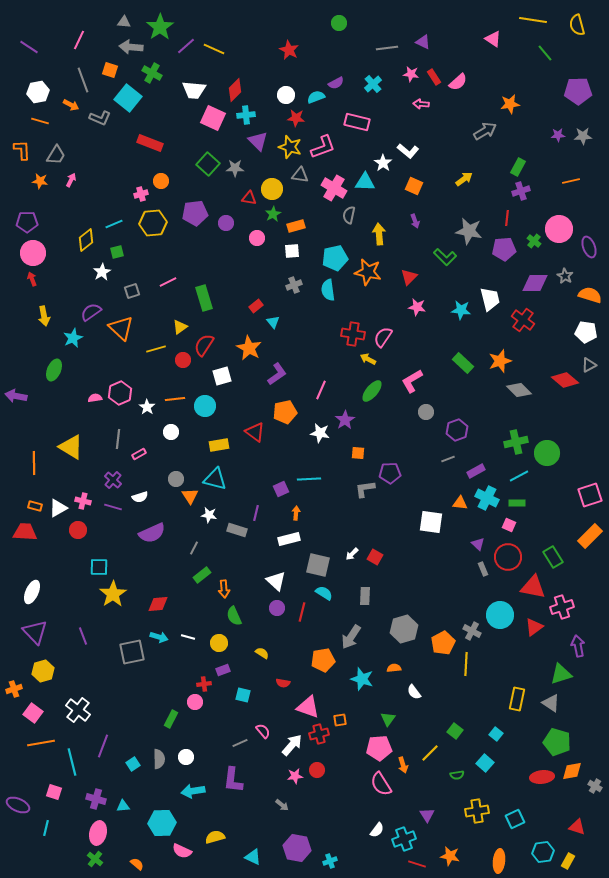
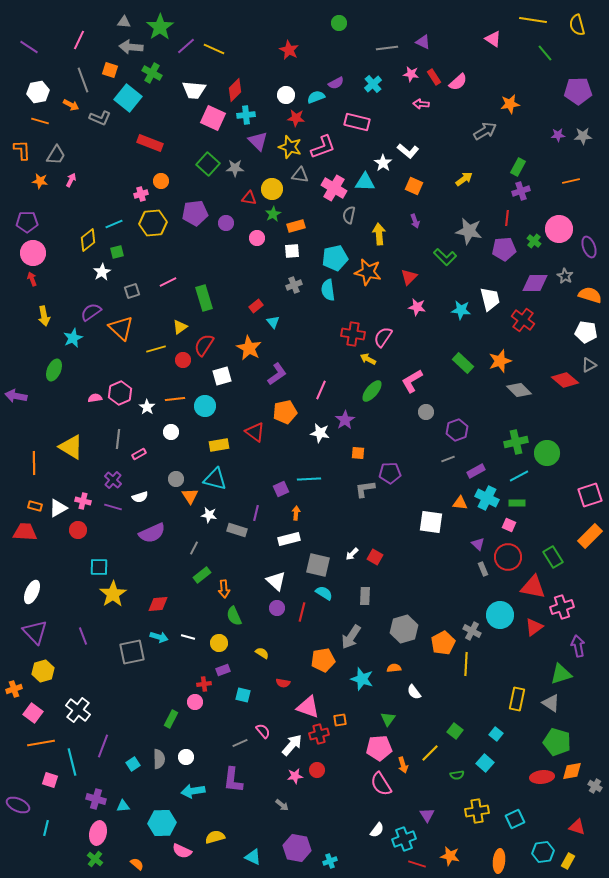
yellow diamond at (86, 240): moved 2 px right
pink square at (54, 792): moved 4 px left, 12 px up
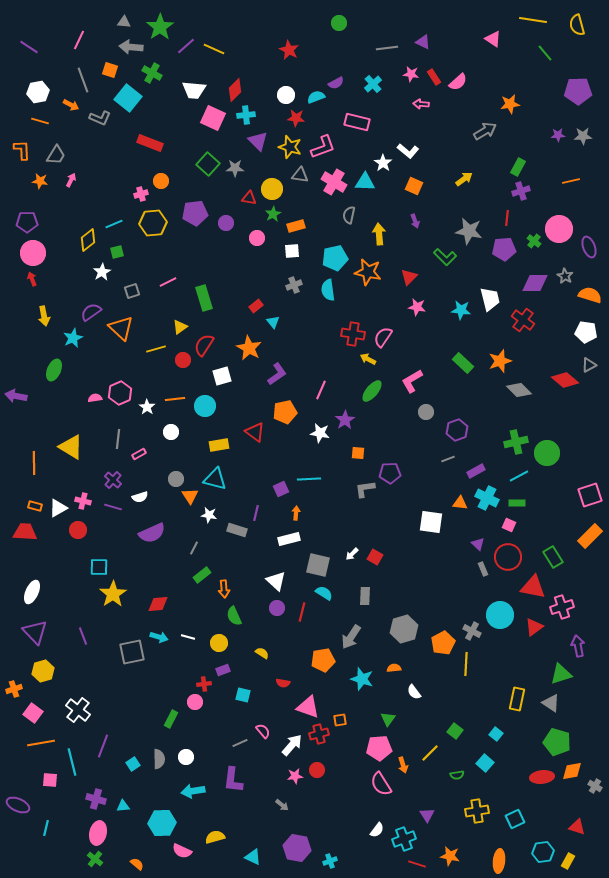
pink cross at (334, 188): moved 6 px up
pink square at (50, 780): rotated 14 degrees counterclockwise
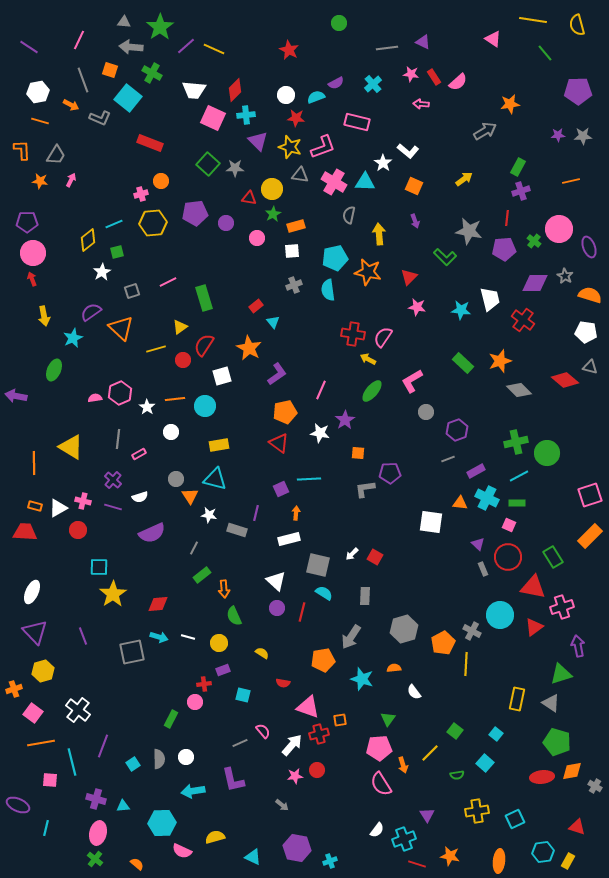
gray triangle at (589, 365): moved 1 px right, 2 px down; rotated 42 degrees clockwise
red triangle at (255, 432): moved 24 px right, 11 px down
purple L-shape at (233, 780): rotated 20 degrees counterclockwise
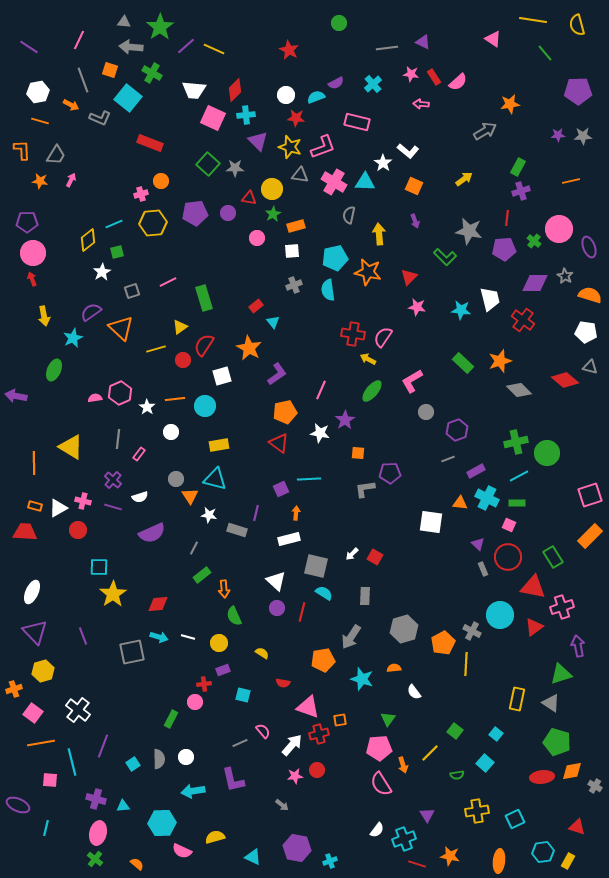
purple circle at (226, 223): moved 2 px right, 10 px up
pink rectangle at (139, 454): rotated 24 degrees counterclockwise
gray square at (318, 565): moved 2 px left, 1 px down
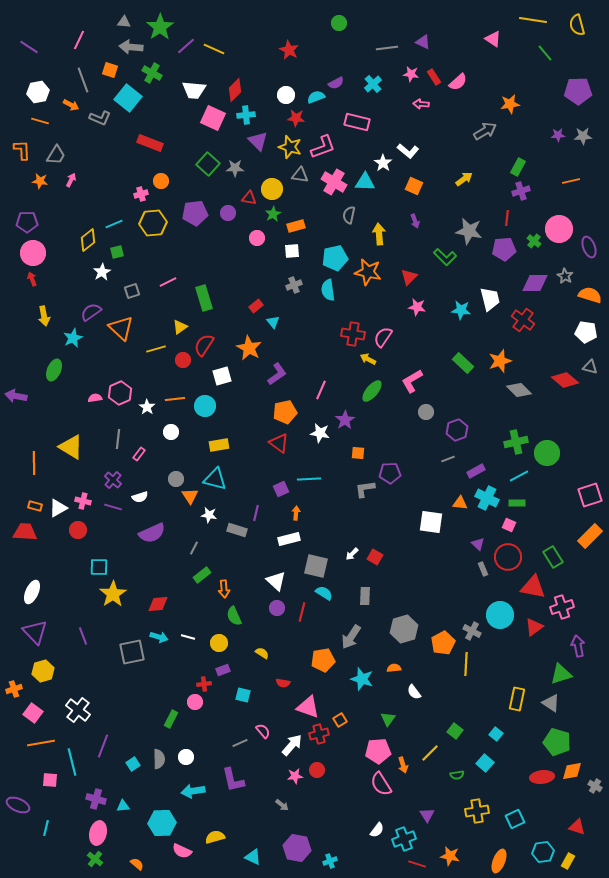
orange square at (340, 720): rotated 24 degrees counterclockwise
pink pentagon at (379, 748): moved 1 px left, 3 px down
orange ellipse at (499, 861): rotated 15 degrees clockwise
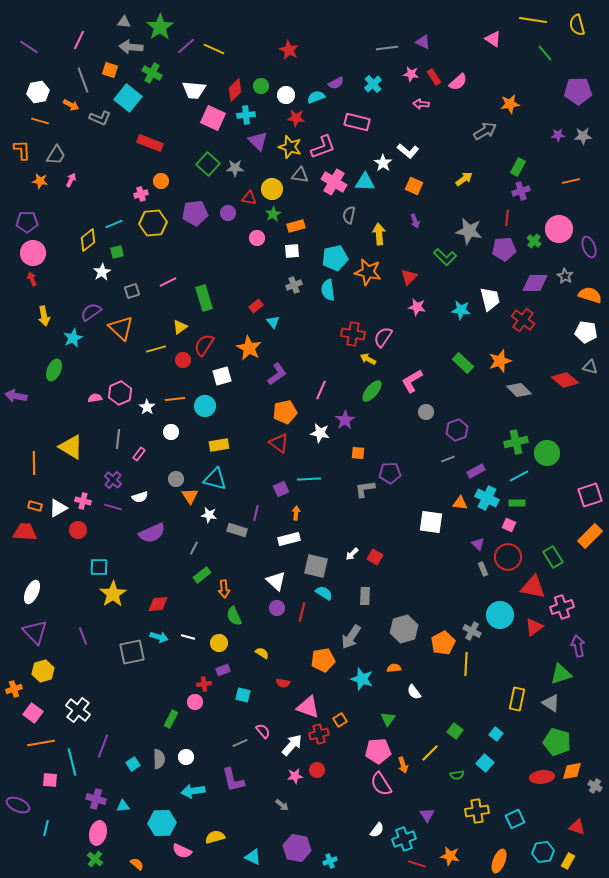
green circle at (339, 23): moved 78 px left, 63 px down
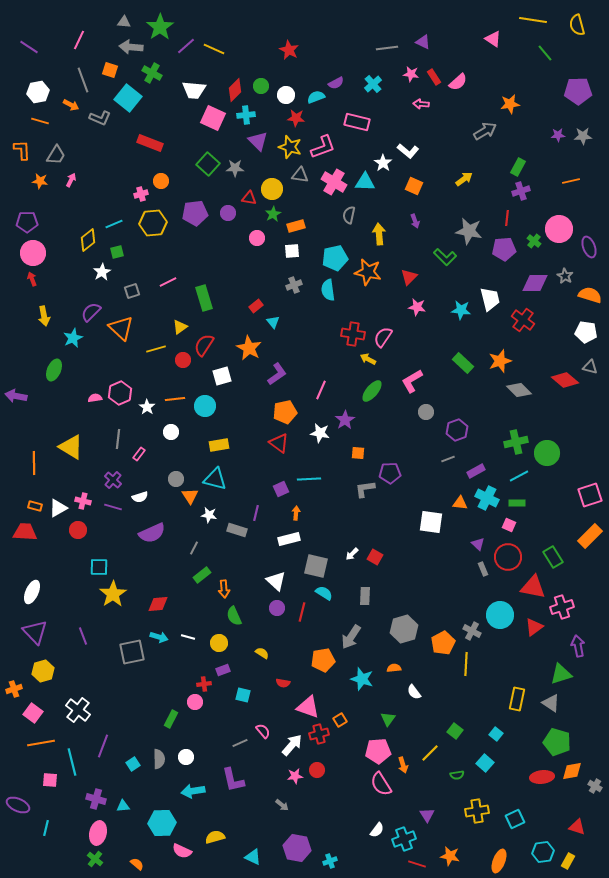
purple semicircle at (91, 312): rotated 10 degrees counterclockwise
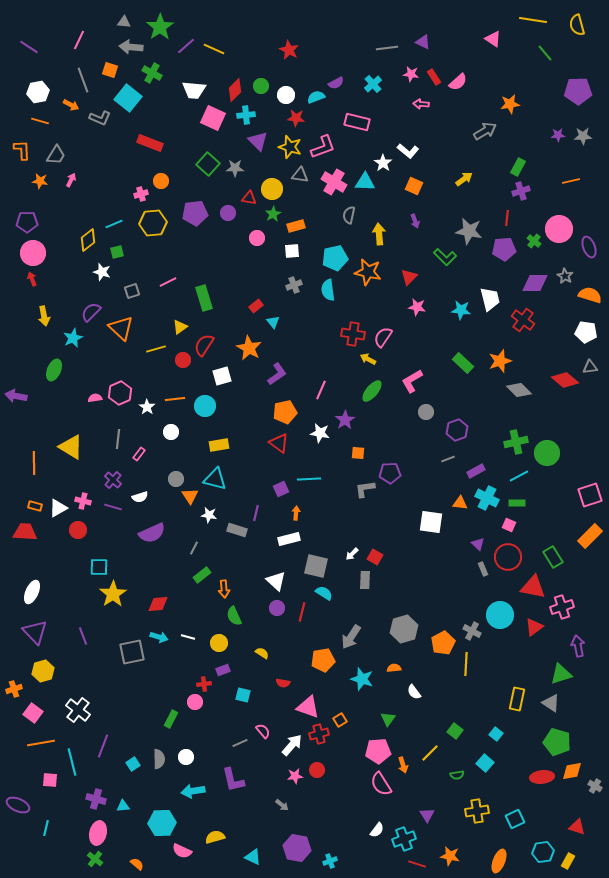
white star at (102, 272): rotated 24 degrees counterclockwise
gray triangle at (590, 367): rotated 21 degrees counterclockwise
gray rectangle at (365, 596): moved 16 px up
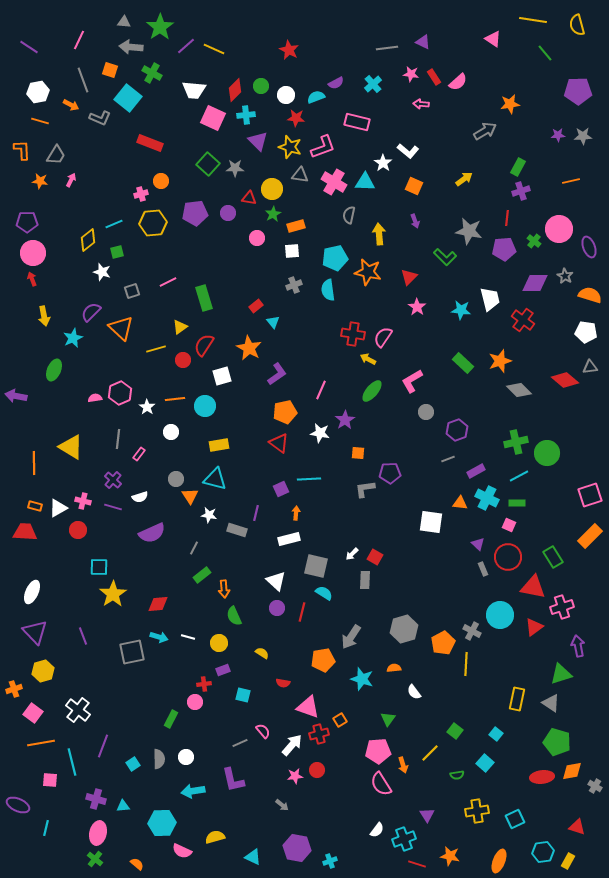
pink star at (417, 307): rotated 24 degrees clockwise
